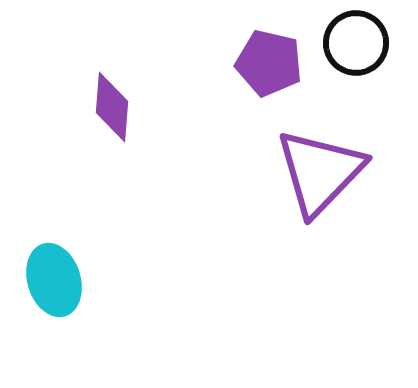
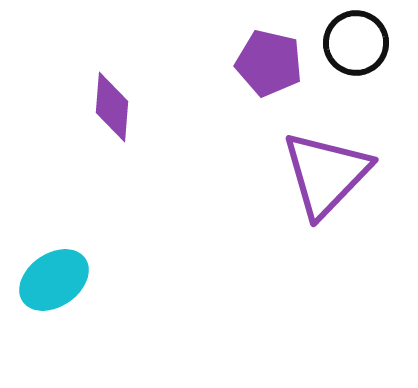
purple triangle: moved 6 px right, 2 px down
cyan ellipse: rotated 72 degrees clockwise
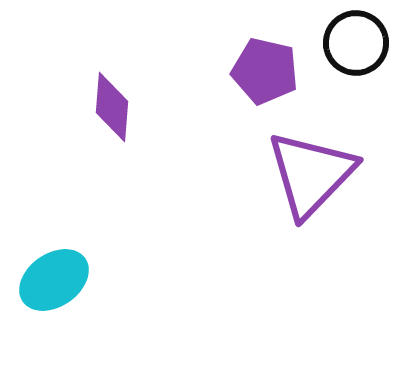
purple pentagon: moved 4 px left, 8 px down
purple triangle: moved 15 px left
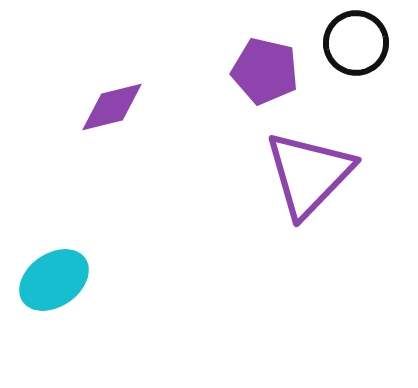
purple diamond: rotated 72 degrees clockwise
purple triangle: moved 2 px left
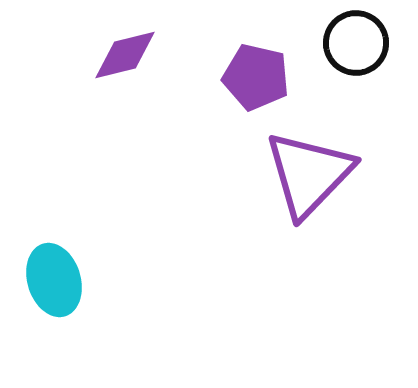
purple pentagon: moved 9 px left, 6 px down
purple diamond: moved 13 px right, 52 px up
cyan ellipse: rotated 72 degrees counterclockwise
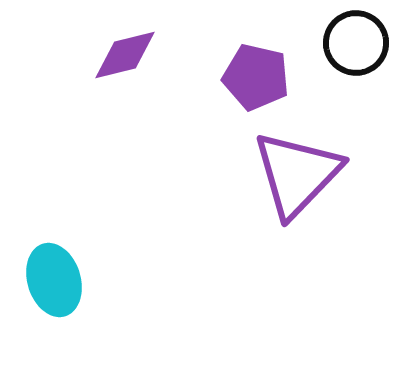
purple triangle: moved 12 px left
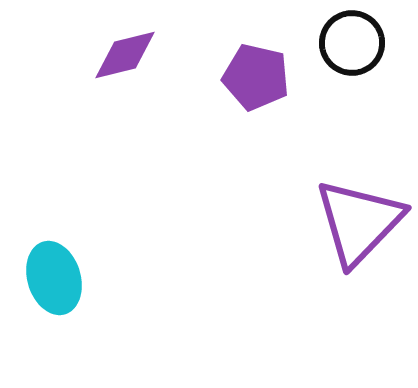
black circle: moved 4 px left
purple triangle: moved 62 px right, 48 px down
cyan ellipse: moved 2 px up
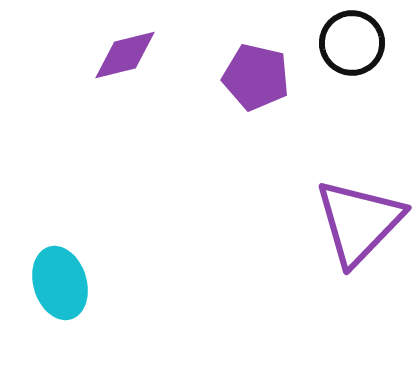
cyan ellipse: moved 6 px right, 5 px down
